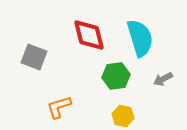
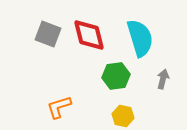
gray square: moved 14 px right, 23 px up
gray arrow: rotated 132 degrees clockwise
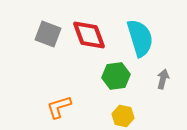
red diamond: rotated 6 degrees counterclockwise
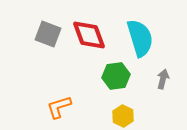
yellow hexagon: rotated 15 degrees clockwise
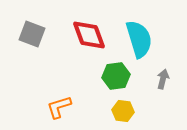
gray square: moved 16 px left
cyan semicircle: moved 1 px left, 1 px down
yellow hexagon: moved 5 px up; rotated 20 degrees counterclockwise
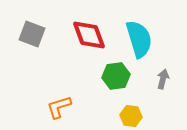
yellow hexagon: moved 8 px right, 5 px down
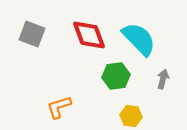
cyan semicircle: rotated 27 degrees counterclockwise
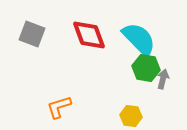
green hexagon: moved 30 px right, 8 px up; rotated 16 degrees clockwise
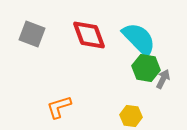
gray arrow: rotated 12 degrees clockwise
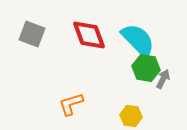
cyan semicircle: moved 1 px left, 1 px down
orange L-shape: moved 12 px right, 3 px up
